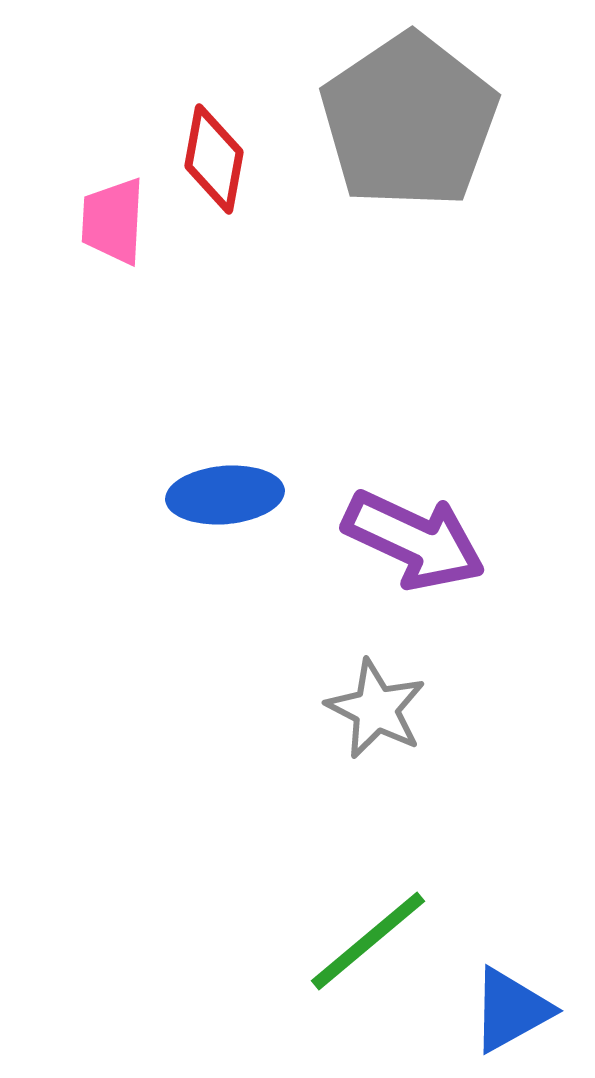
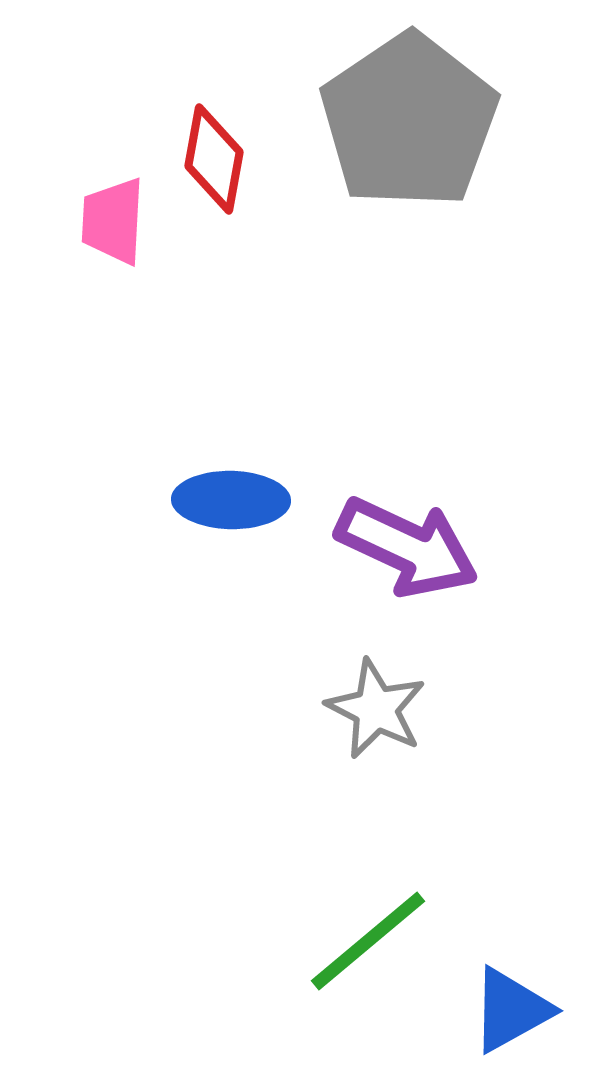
blue ellipse: moved 6 px right, 5 px down; rotated 6 degrees clockwise
purple arrow: moved 7 px left, 7 px down
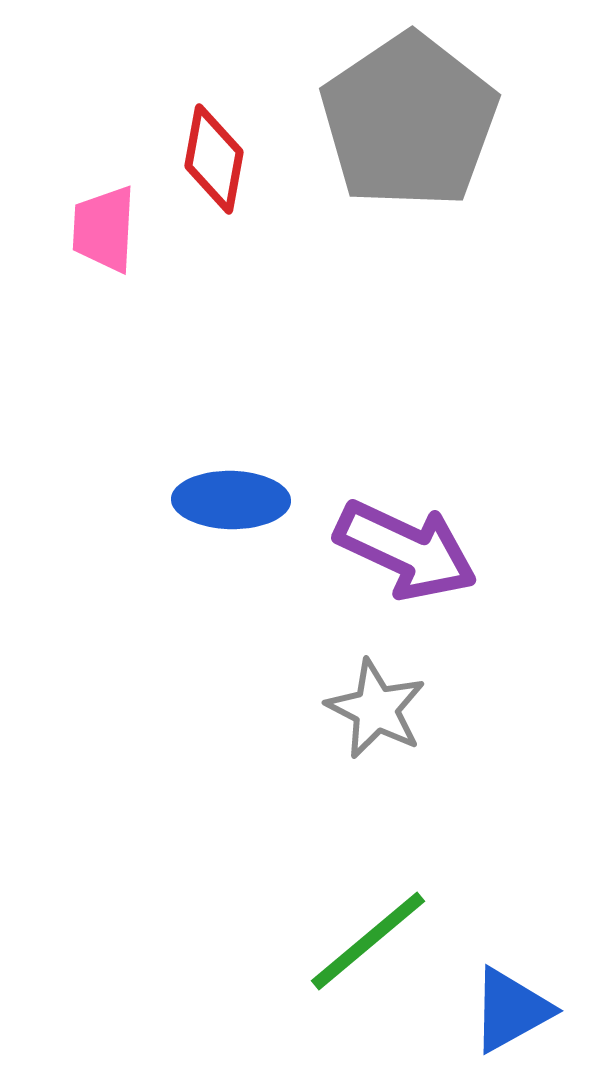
pink trapezoid: moved 9 px left, 8 px down
purple arrow: moved 1 px left, 3 px down
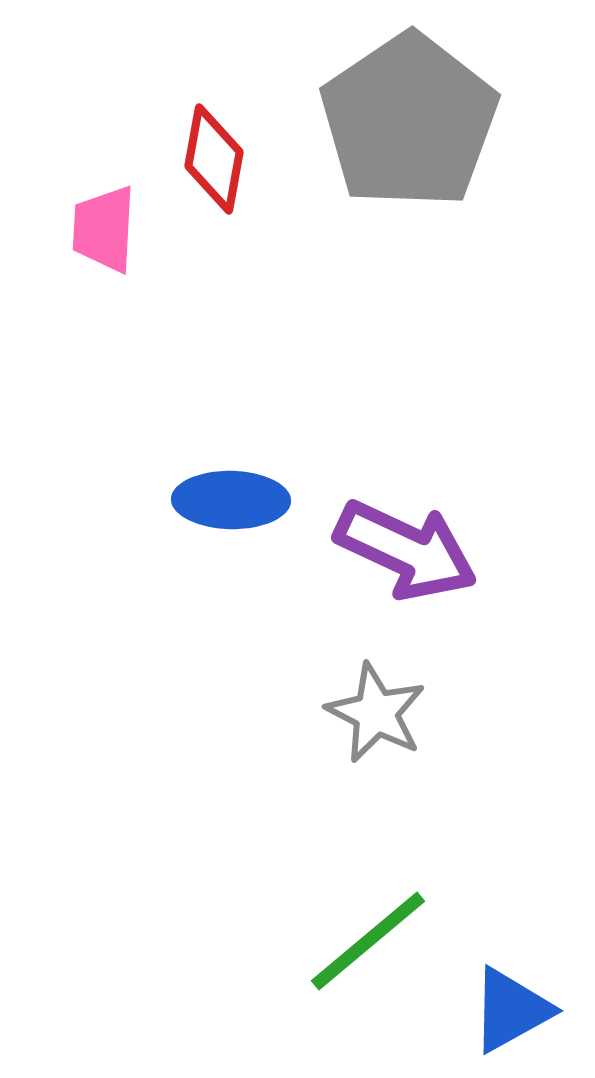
gray star: moved 4 px down
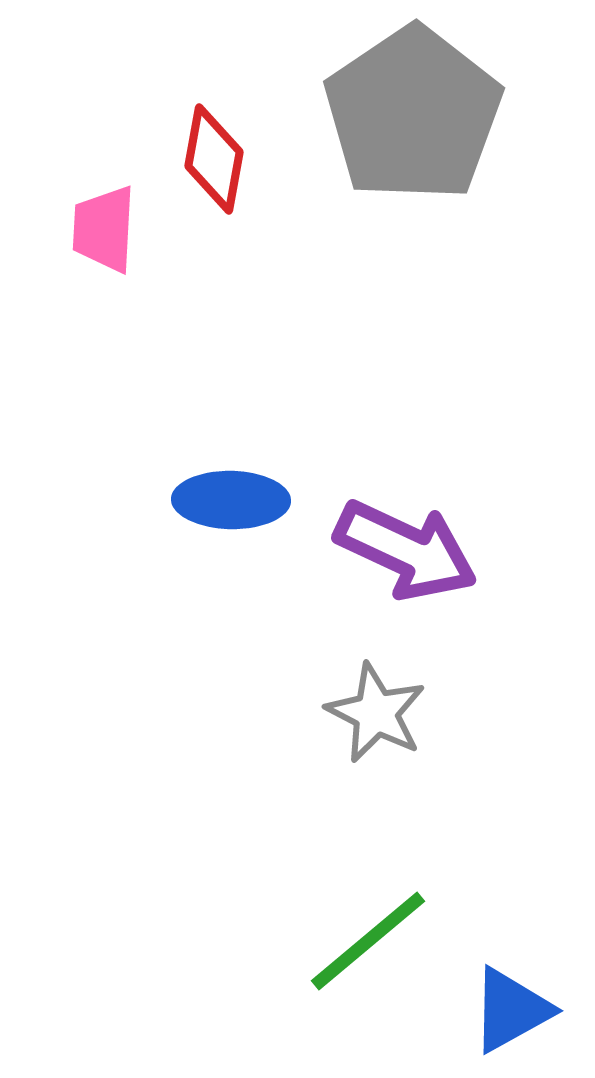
gray pentagon: moved 4 px right, 7 px up
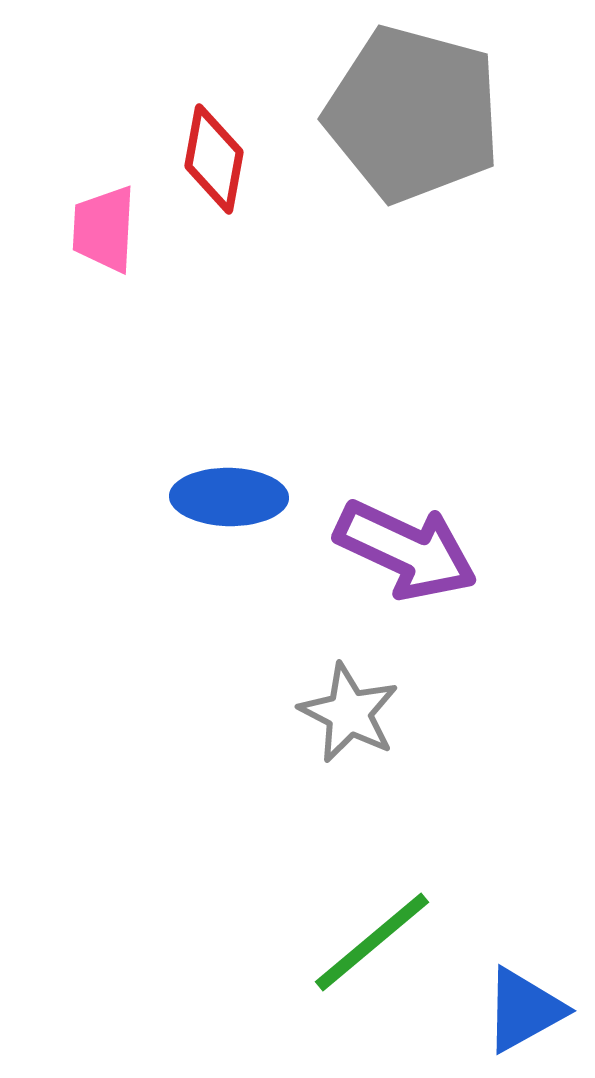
gray pentagon: rotated 23 degrees counterclockwise
blue ellipse: moved 2 px left, 3 px up
gray star: moved 27 px left
green line: moved 4 px right, 1 px down
blue triangle: moved 13 px right
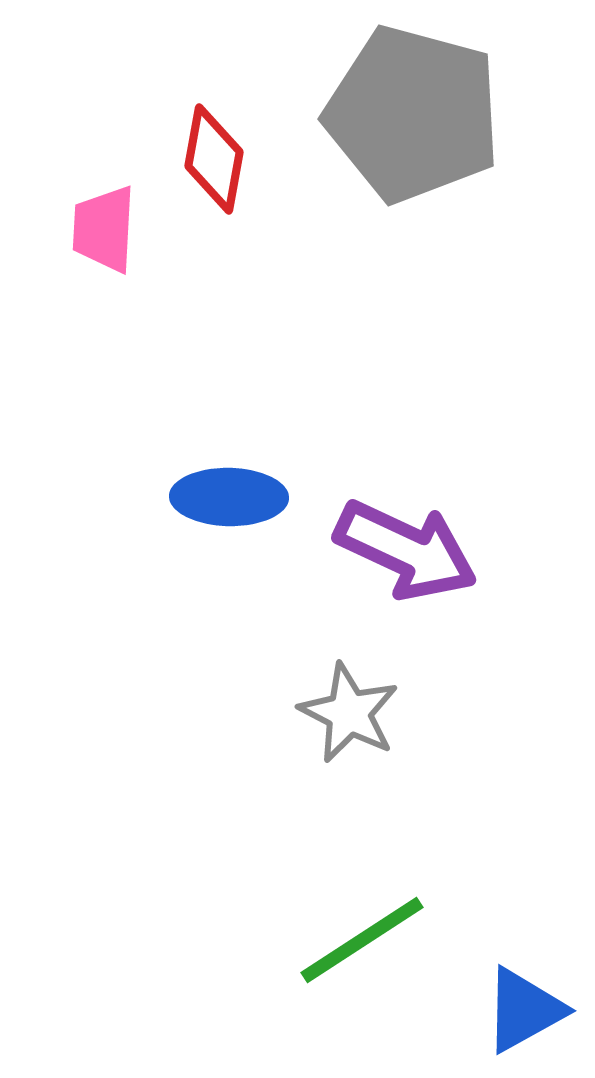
green line: moved 10 px left, 2 px up; rotated 7 degrees clockwise
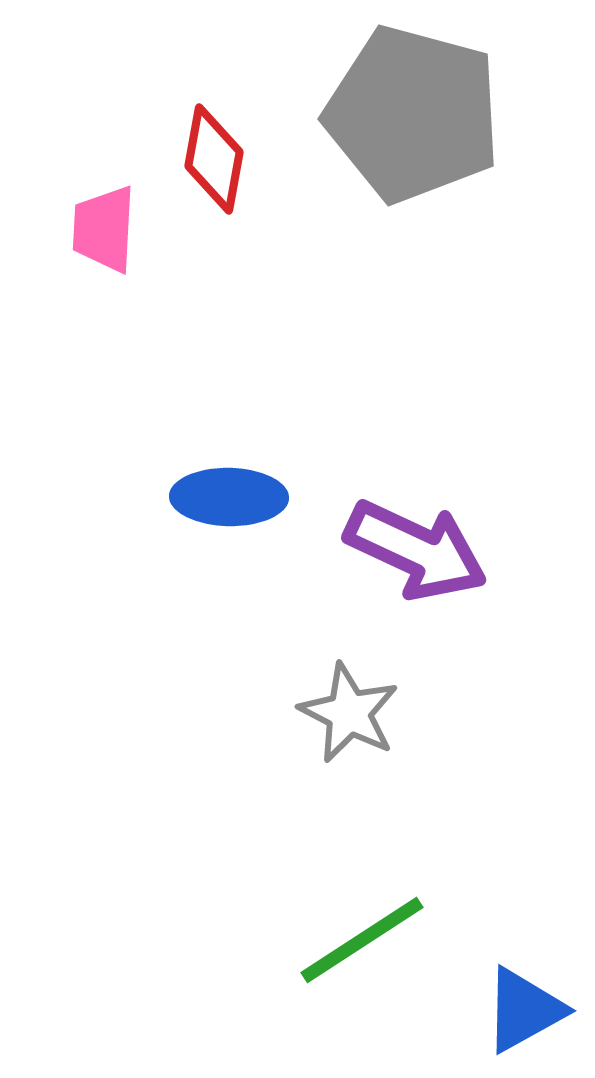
purple arrow: moved 10 px right
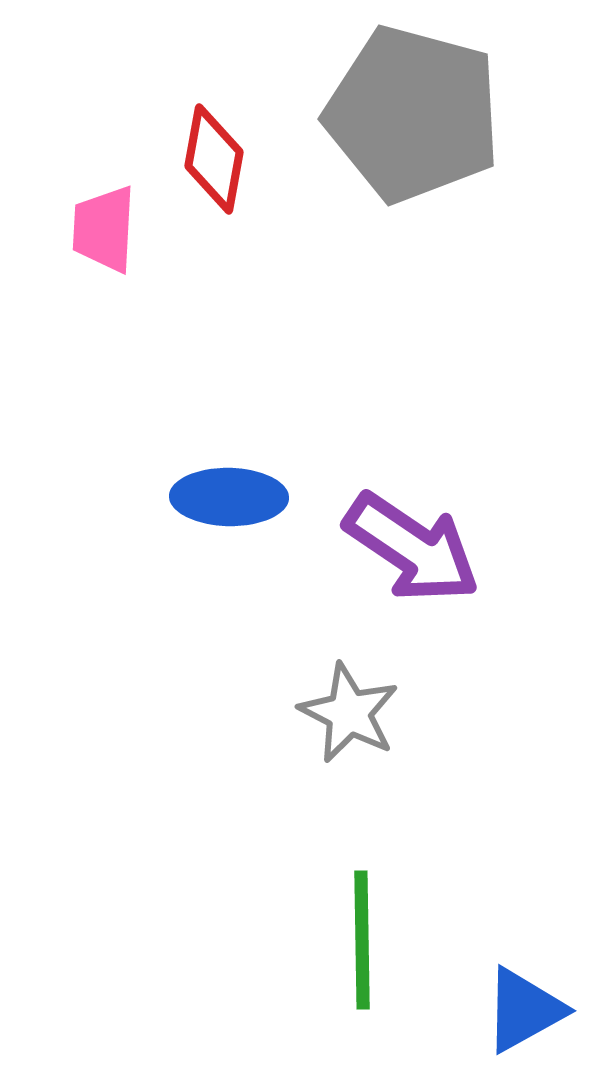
purple arrow: moved 4 px left, 2 px up; rotated 9 degrees clockwise
green line: rotated 58 degrees counterclockwise
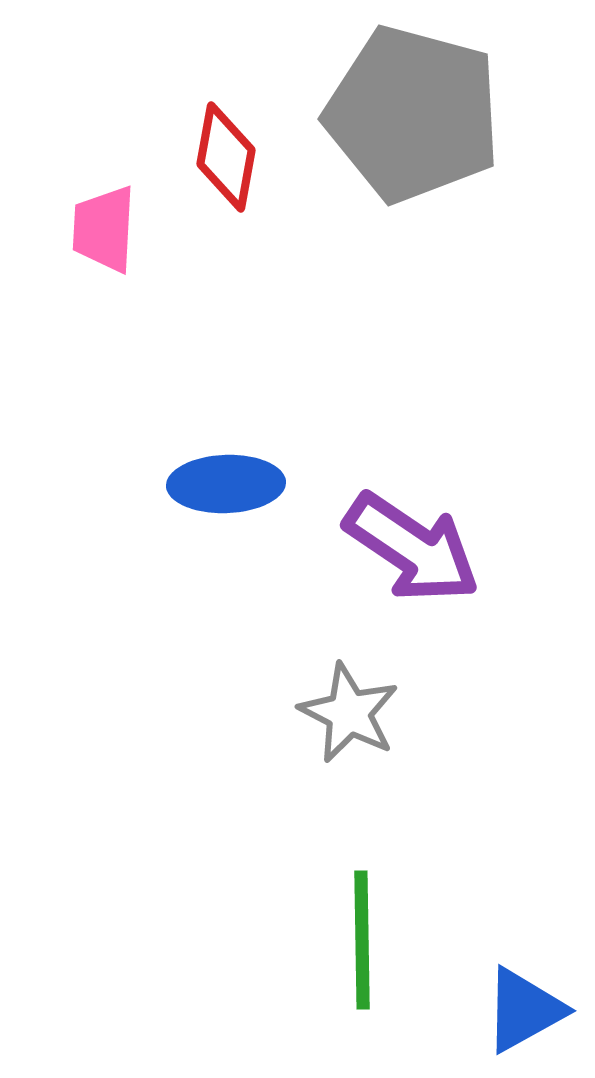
red diamond: moved 12 px right, 2 px up
blue ellipse: moved 3 px left, 13 px up; rotated 3 degrees counterclockwise
